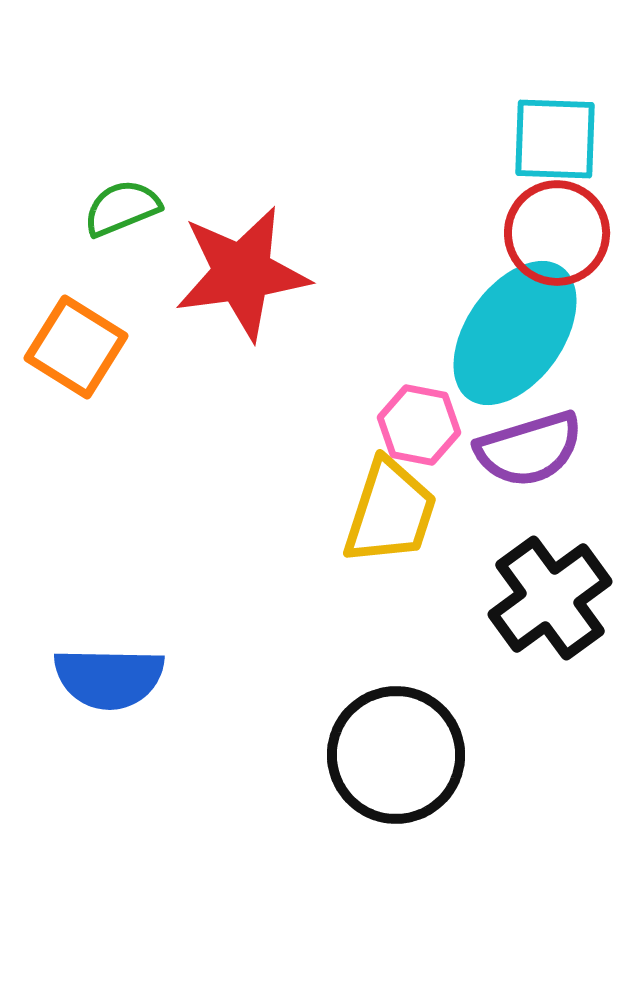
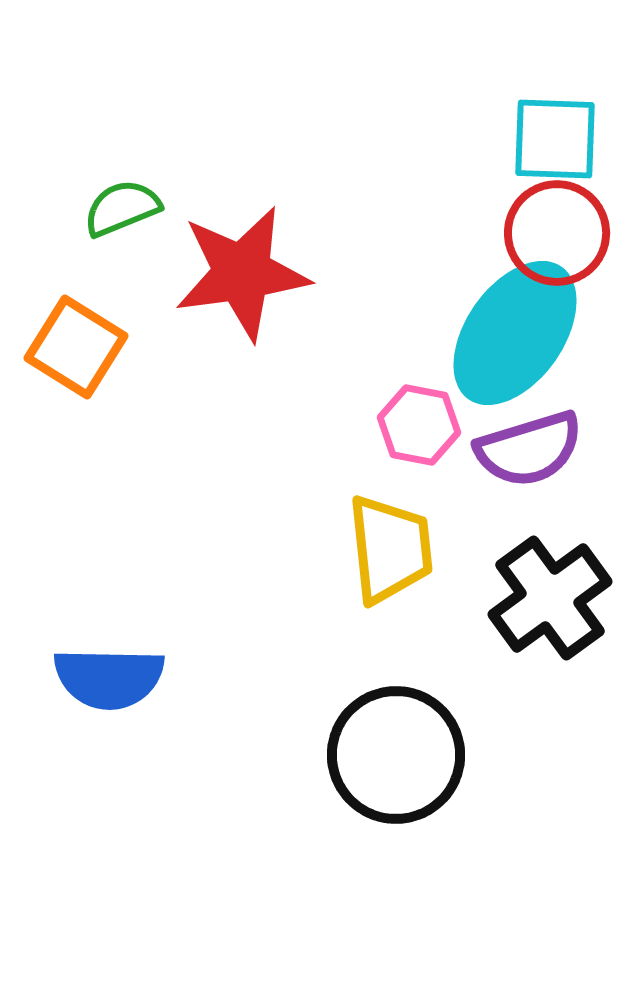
yellow trapezoid: moved 37 px down; rotated 24 degrees counterclockwise
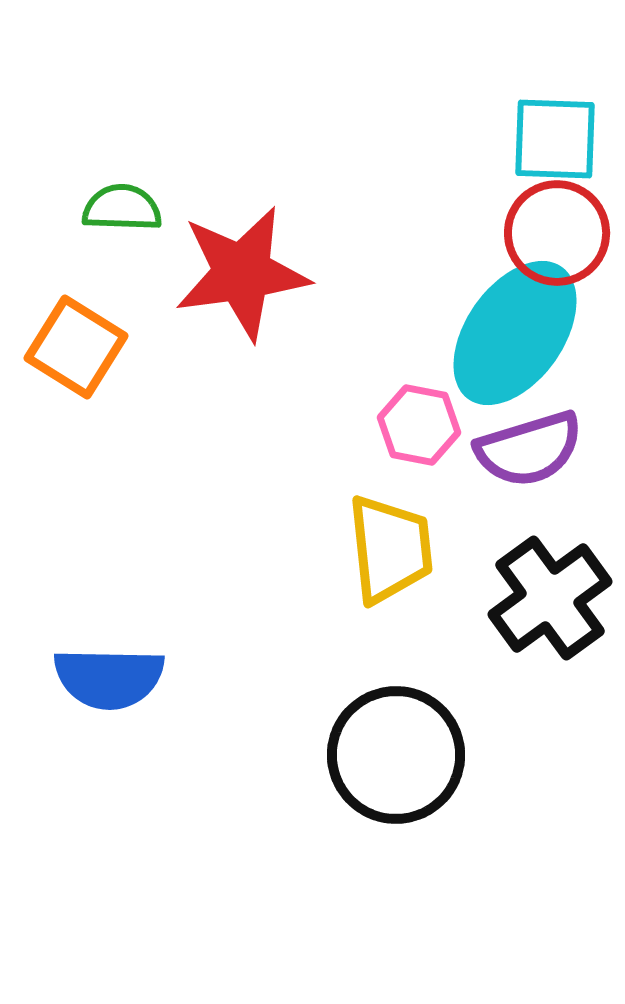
green semicircle: rotated 24 degrees clockwise
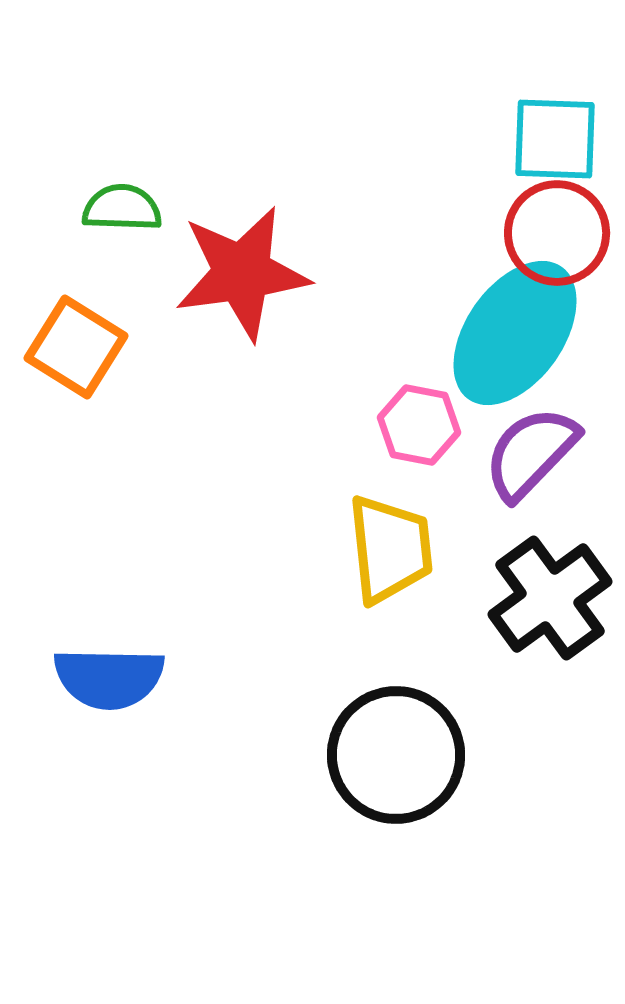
purple semicircle: moved 2 px right, 4 px down; rotated 151 degrees clockwise
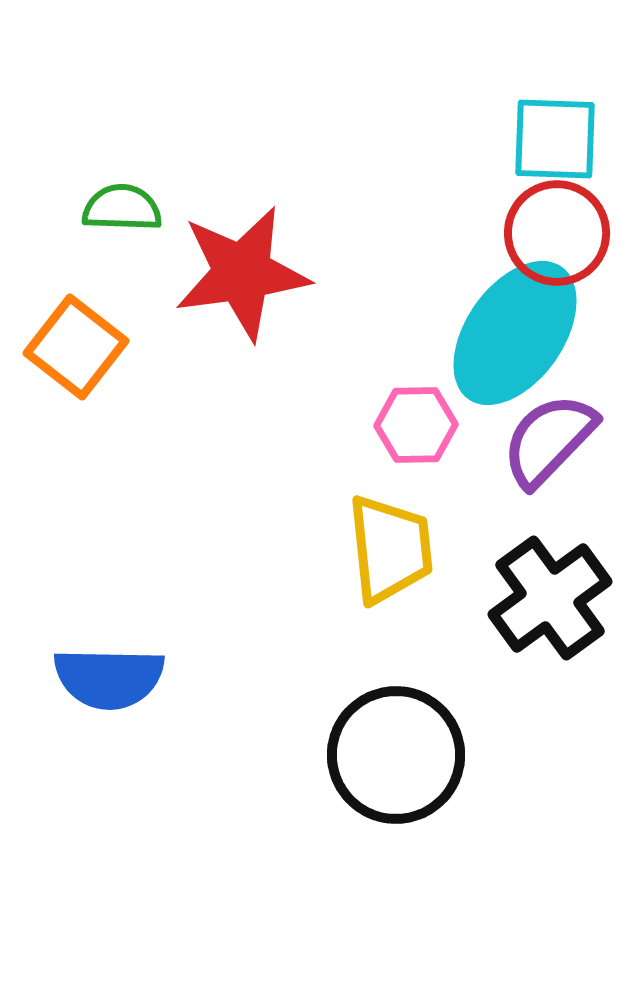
orange square: rotated 6 degrees clockwise
pink hexagon: moved 3 px left; rotated 12 degrees counterclockwise
purple semicircle: moved 18 px right, 13 px up
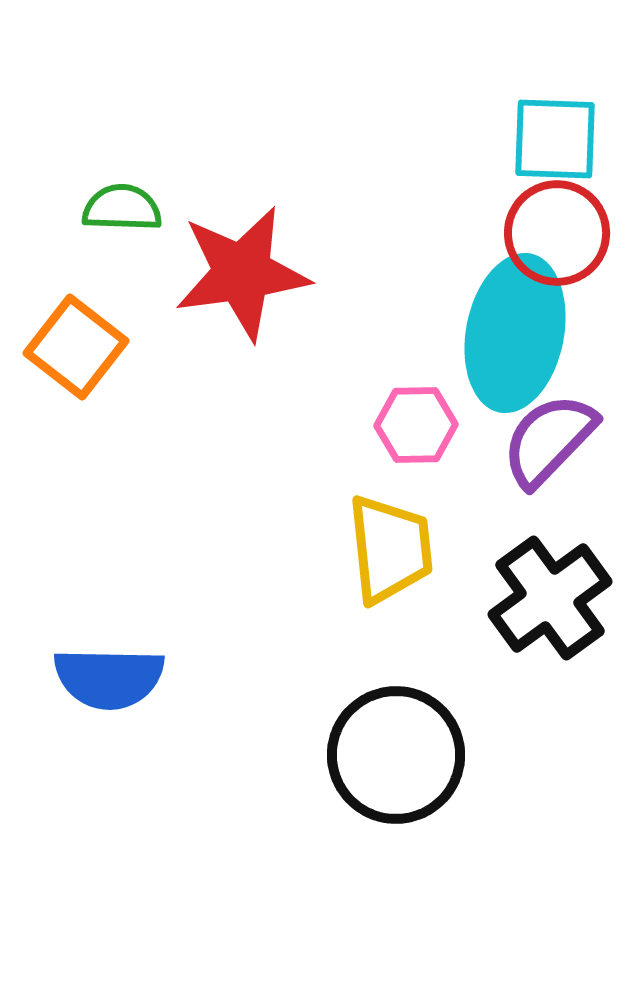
cyan ellipse: rotated 24 degrees counterclockwise
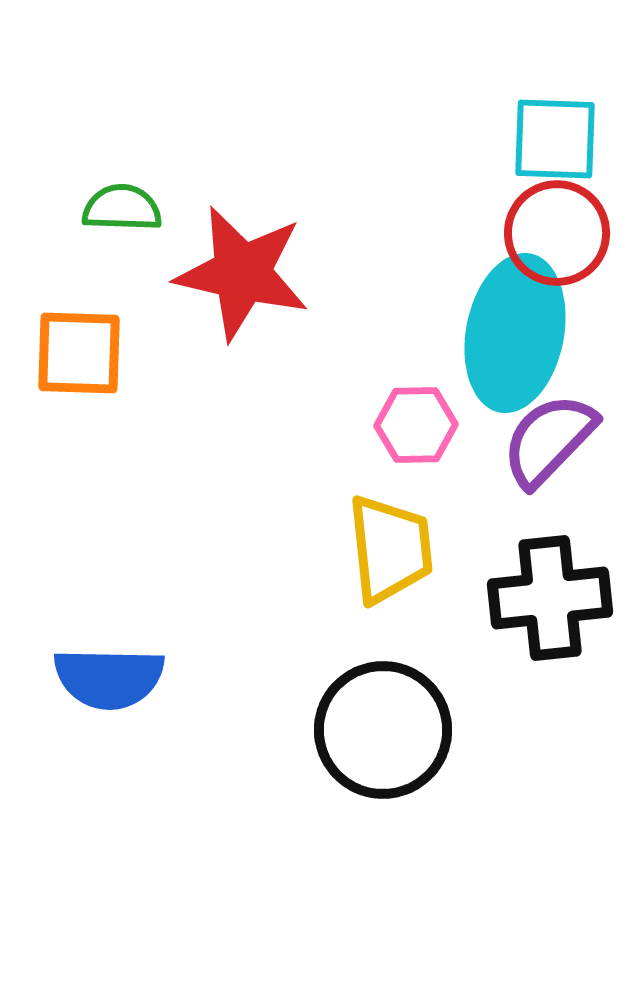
red star: rotated 21 degrees clockwise
orange square: moved 3 px right, 6 px down; rotated 36 degrees counterclockwise
black cross: rotated 30 degrees clockwise
black circle: moved 13 px left, 25 px up
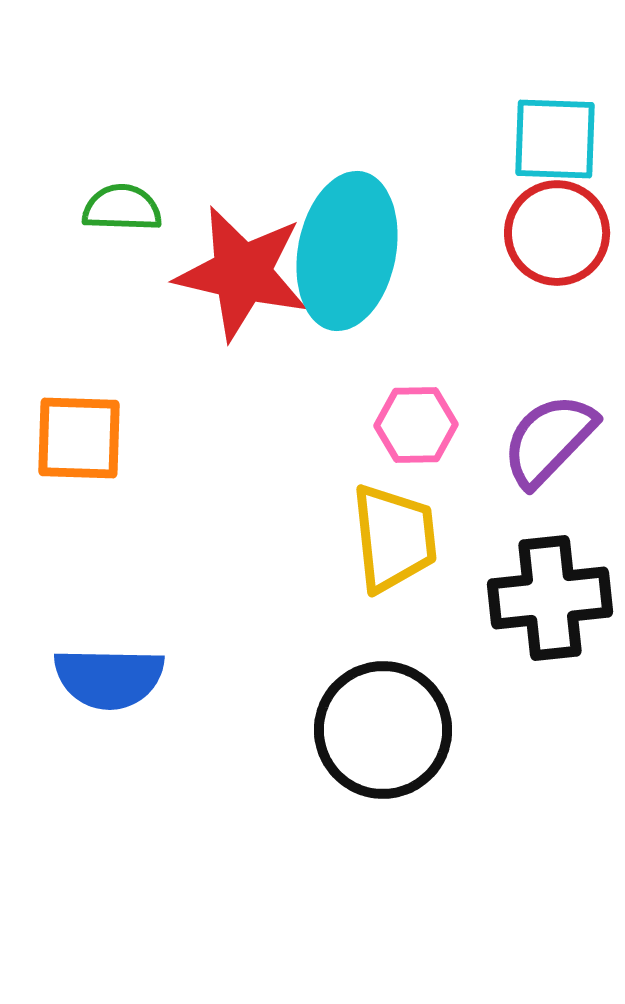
cyan ellipse: moved 168 px left, 82 px up
orange square: moved 85 px down
yellow trapezoid: moved 4 px right, 11 px up
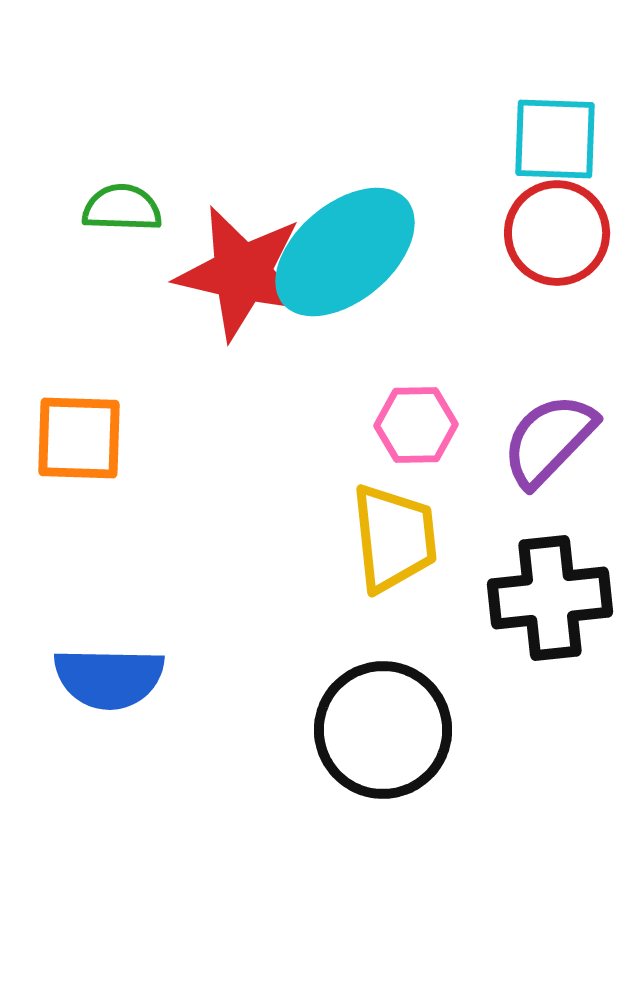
cyan ellipse: moved 2 px left, 1 px down; rotated 39 degrees clockwise
